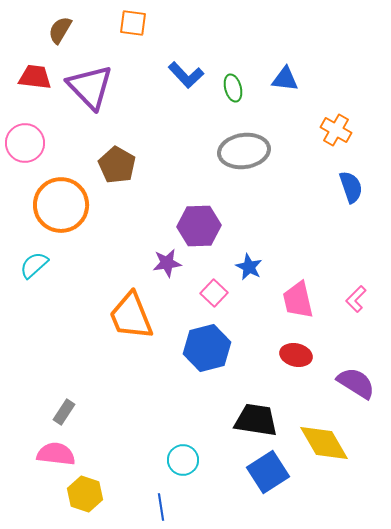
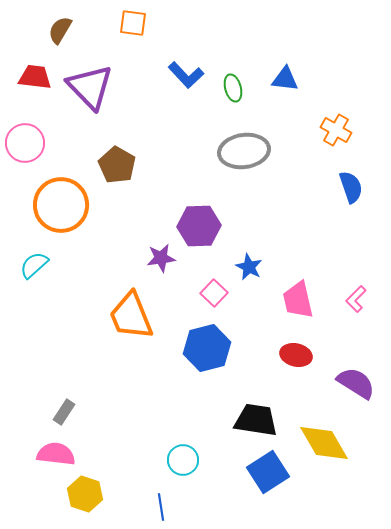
purple star: moved 6 px left, 5 px up
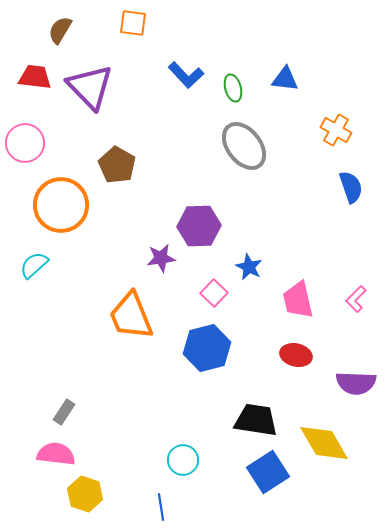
gray ellipse: moved 5 px up; rotated 60 degrees clockwise
purple semicircle: rotated 150 degrees clockwise
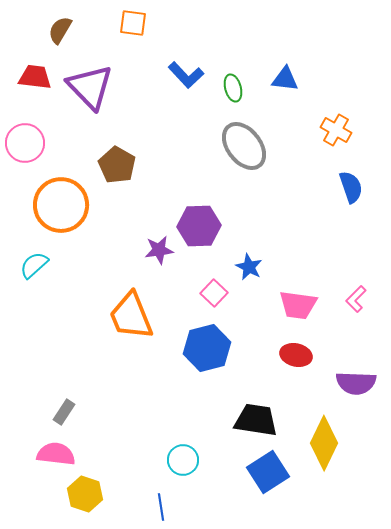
purple star: moved 2 px left, 8 px up
pink trapezoid: moved 5 px down; rotated 69 degrees counterclockwise
yellow diamond: rotated 56 degrees clockwise
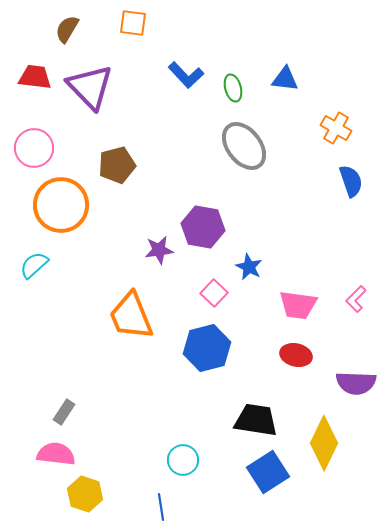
brown semicircle: moved 7 px right, 1 px up
orange cross: moved 2 px up
pink circle: moved 9 px right, 5 px down
brown pentagon: rotated 27 degrees clockwise
blue semicircle: moved 6 px up
purple hexagon: moved 4 px right, 1 px down; rotated 12 degrees clockwise
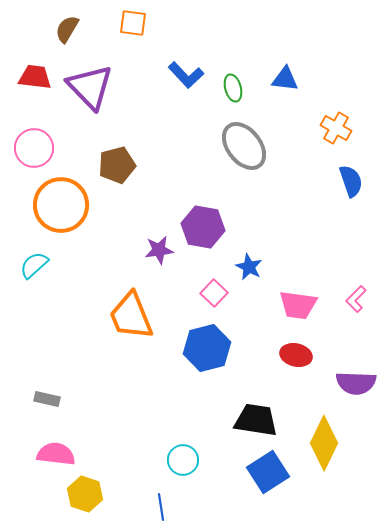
gray rectangle: moved 17 px left, 13 px up; rotated 70 degrees clockwise
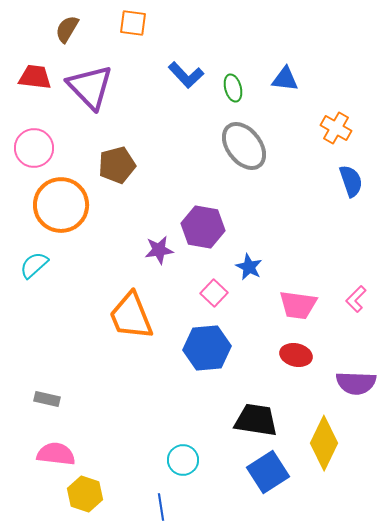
blue hexagon: rotated 9 degrees clockwise
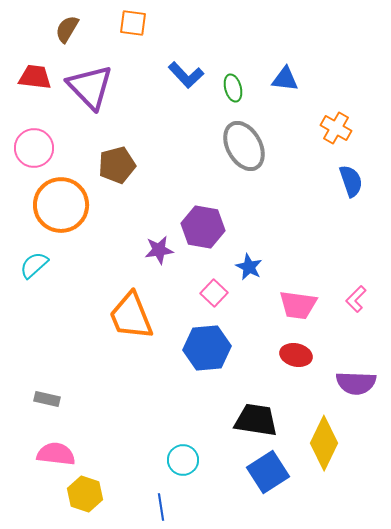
gray ellipse: rotated 9 degrees clockwise
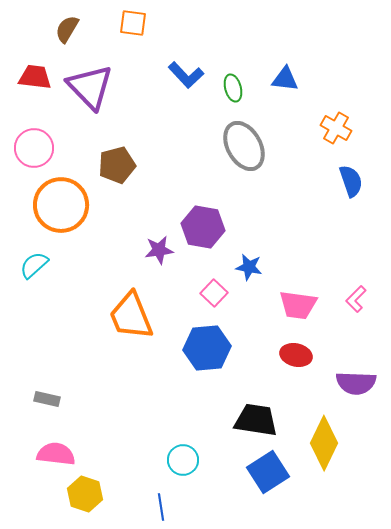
blue star: rotated 16 degrees counterclockwise
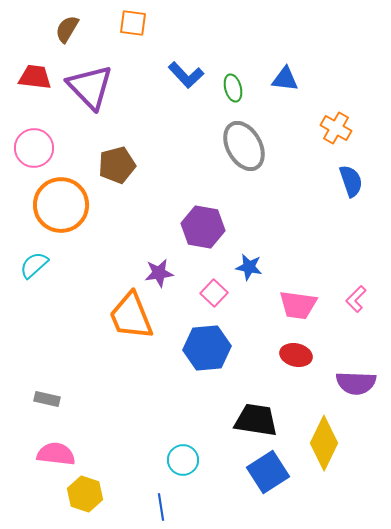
purple star: moved 23 px down
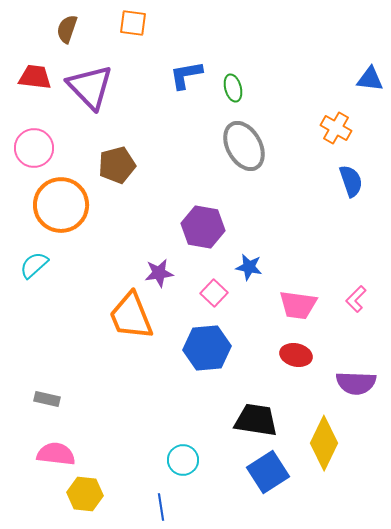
brown semicircle: rotated 12 degrees counterclockwise
blue L-shape: rotated 123 degrees clockwise
blue triangle: moved 85 px right
yellow hexagon: rotated 12 degrees counterclockwise
